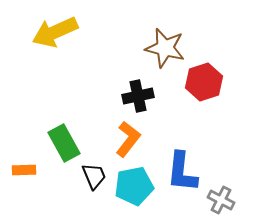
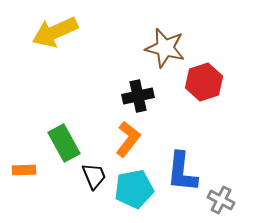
cyan pentagon: moved 3 px down
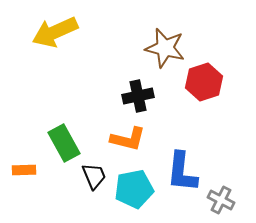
orange L-shape: rotated 66 degrees clockwise
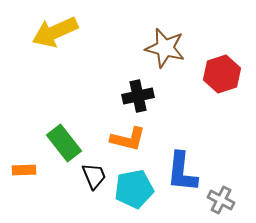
red hexagon: moved 18 px right, 8 px up
green rectangle: rotated 9 degrees counterclockwise
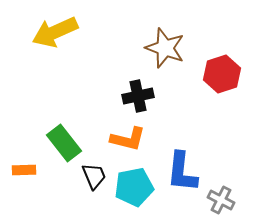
brown star: rotated 6 degrees clockwise
cyan pentagon: moved 2 px up
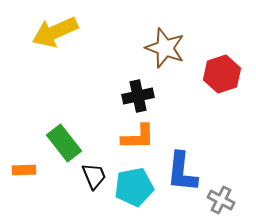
orange L-shape: moved 10 px right, 2 px up; rotated 15 degrees counterclockwise
